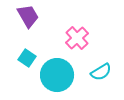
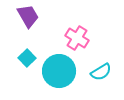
pink cross: rotated 15 degrees counterclockwise
cyan square: rotated 12 degrees clockwise
cyan circle: moved 2 px right, 4 px up
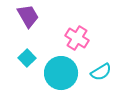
cyan circle: moved 2 px right, 2 px down
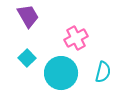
pink cross: moved 1 px left; rotated 30 degrees clockwise
cyan semicircle: moved 2 px right; rotated 45 degrees counterclockwise
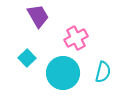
purple trapezoid: moved 10 px right
cyan circle: moved 2 px right
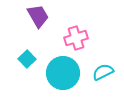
pink cross: rotated 10 degrees clockwise
cyan square: moved 1 px down
cyan semicircle: rotated 130 degrees counterclockwise
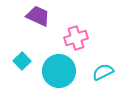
purple trapezoid: rotated 35 degrees counterclockwise
cyan square: moved 5 px left, 2 px down
cyan circle: moved 4 px left, 2 px up
